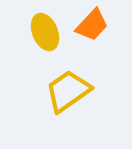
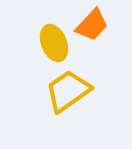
yellow ellipse: moved 9 px right, 11 px down
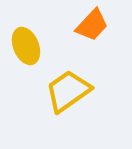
yellow ellipse: moved 28 px left, 3 px down
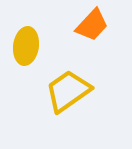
yellow ellipse: rotated 30 degrees clockwise
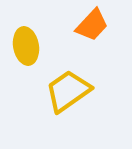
yellow ellipse: rotated 18 degrees counterclockwise
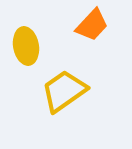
yellow trapezoid: moved 4 px left
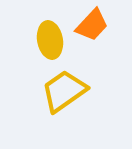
yellow ellipse: moved 24 px right, 6 px up
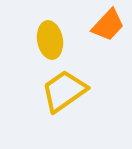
orange trapezoid: moved 16 px right
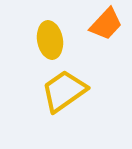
orange trapezoid: moved 2 px left, 1 px up
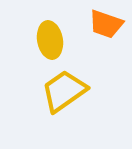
orange trapezoid: rotated 66 degrees clockwise
